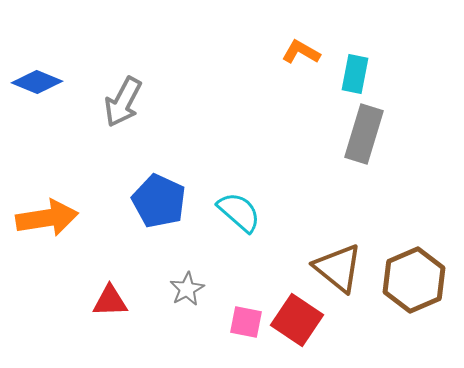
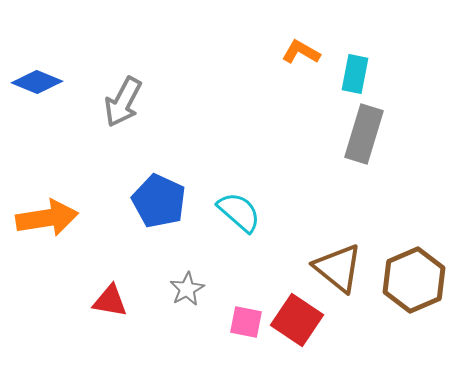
red triangle: rotated 12 degrees clockwise
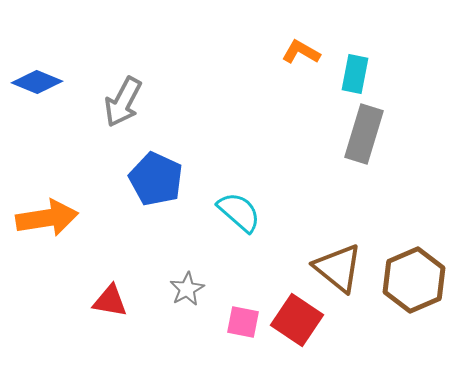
blue pentagon: moved 3 px left, 22 px up
pink square: moved 3 px left
